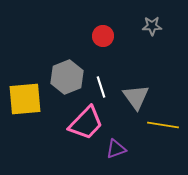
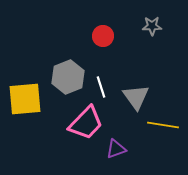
gray hexagon: moved 1 px right
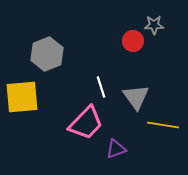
gray star: moved 2 px right, 1 px up
red circle: moved 30 px right, 5 px down
gray hexagon: moved 21 px left, 23 px up
yellow square: moved 3 px left, 2 px up
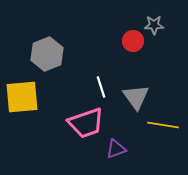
pink trapezoid: rotated 27 degrees clockwise
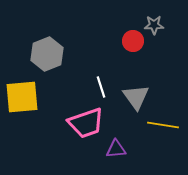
purple triangle: rotated 15 degrees clockwise
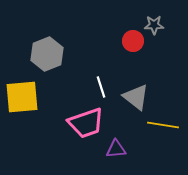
gray triangle: rotated 16 degrees counterclockwise
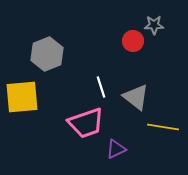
yellow line: moved 2 px down
purple triangle: rotated 20 degrees counterclockwise
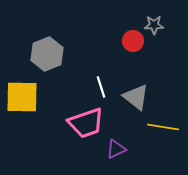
yellow square: rotated 6 degrees clockwise
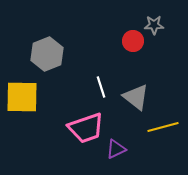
pink trapezoid: moved 5 px down
yellow line: rotated 24 degrees counterclockwise
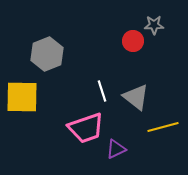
white line: moved 1 px right, 4 px down
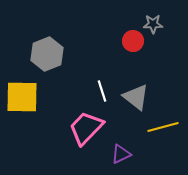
gray star: moved 1 px left, 1 px up
pink trapezoid: rotated 153 degrees clockwise
purple triangle: moved 5 px right, 5 px down
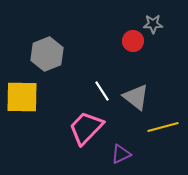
white line: rotated 15 degrees counterclockwise
